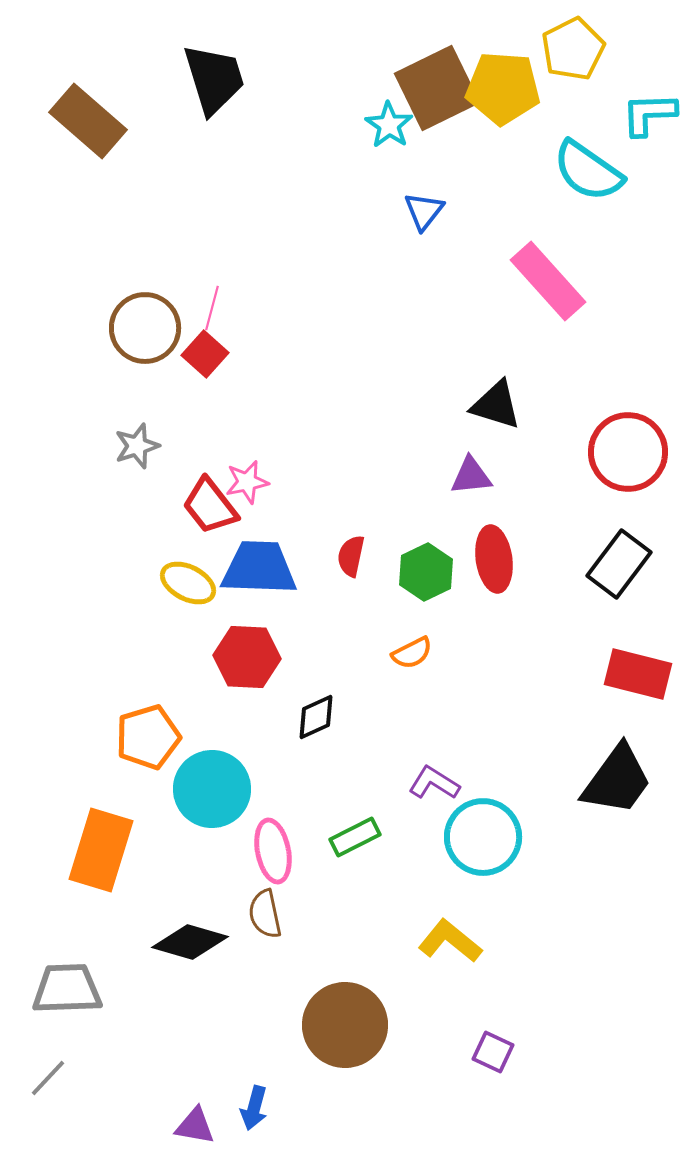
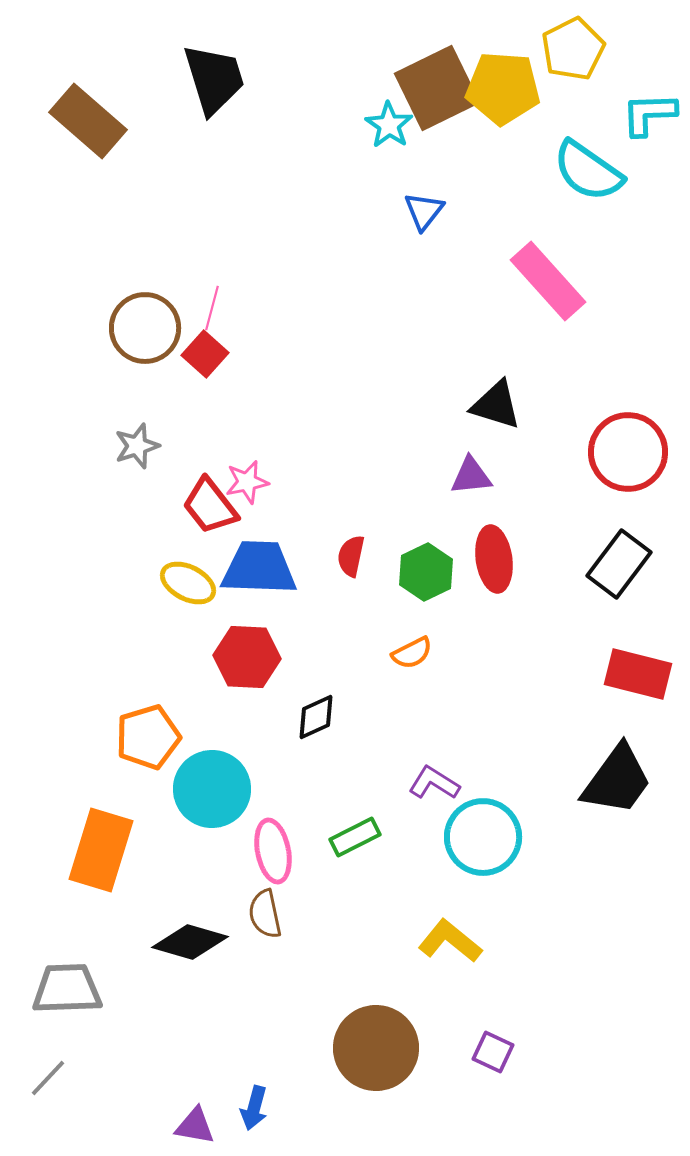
brown circle at (345, 1025): moved 31 px right, 23 px down
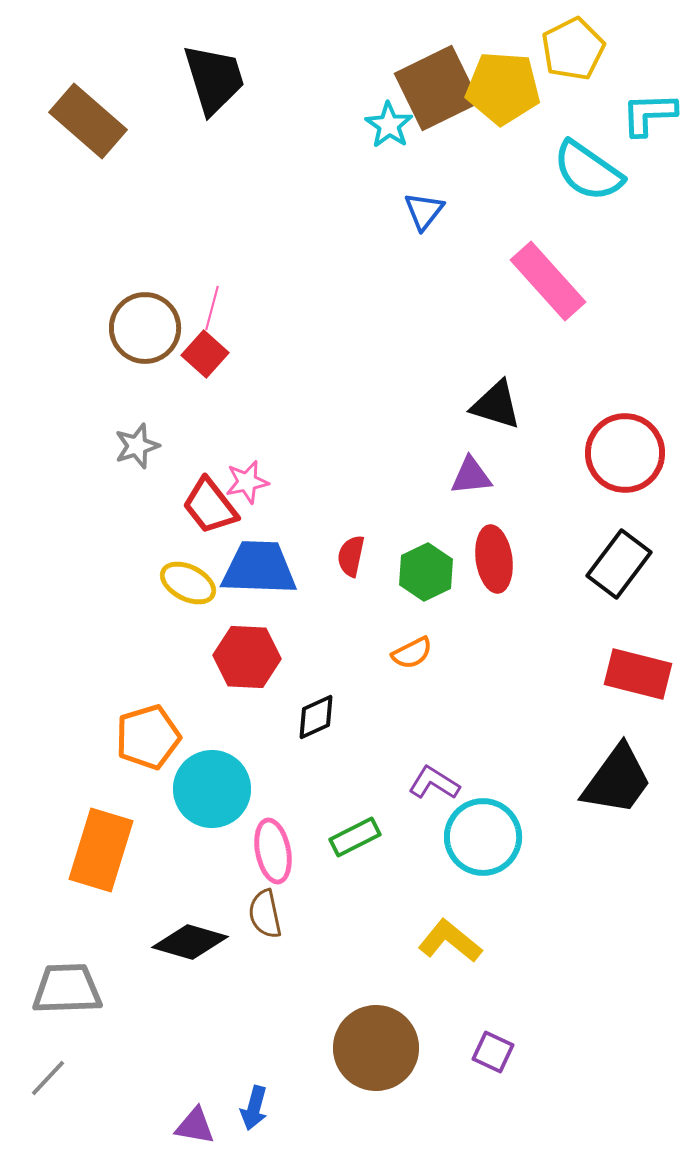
red circle at (628, 452): moved 3 px left, 1 px down
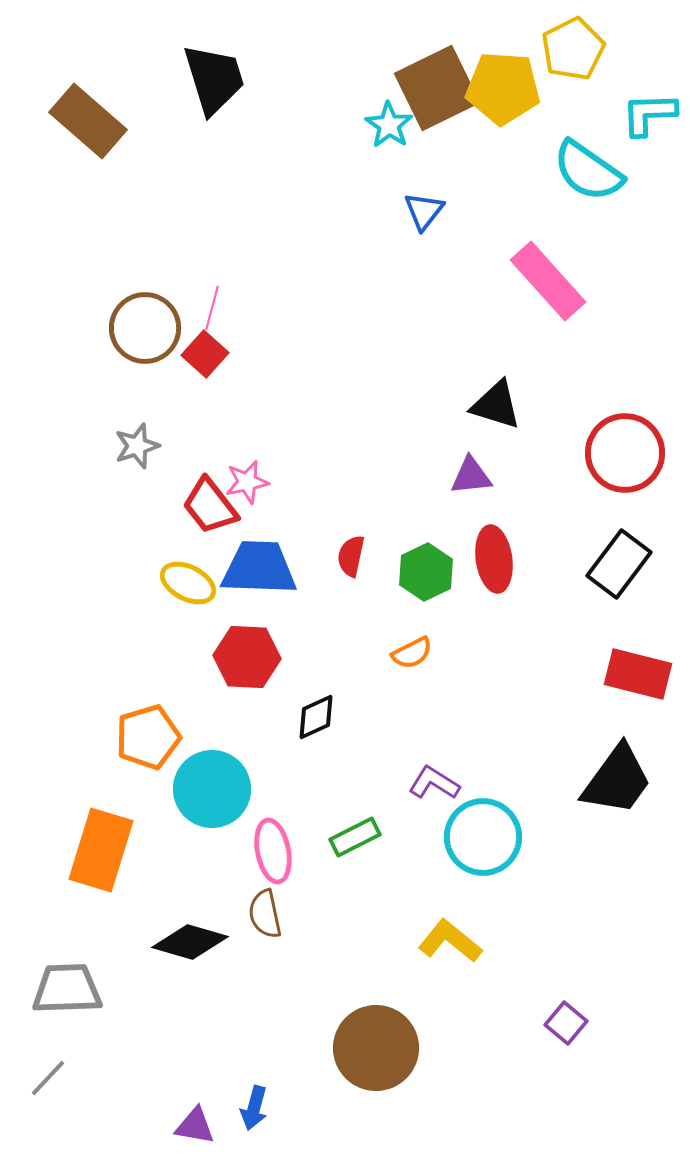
purple square at (493, 1052): moved 73 px right, 29 px up; rotated 15 degrees clockwise
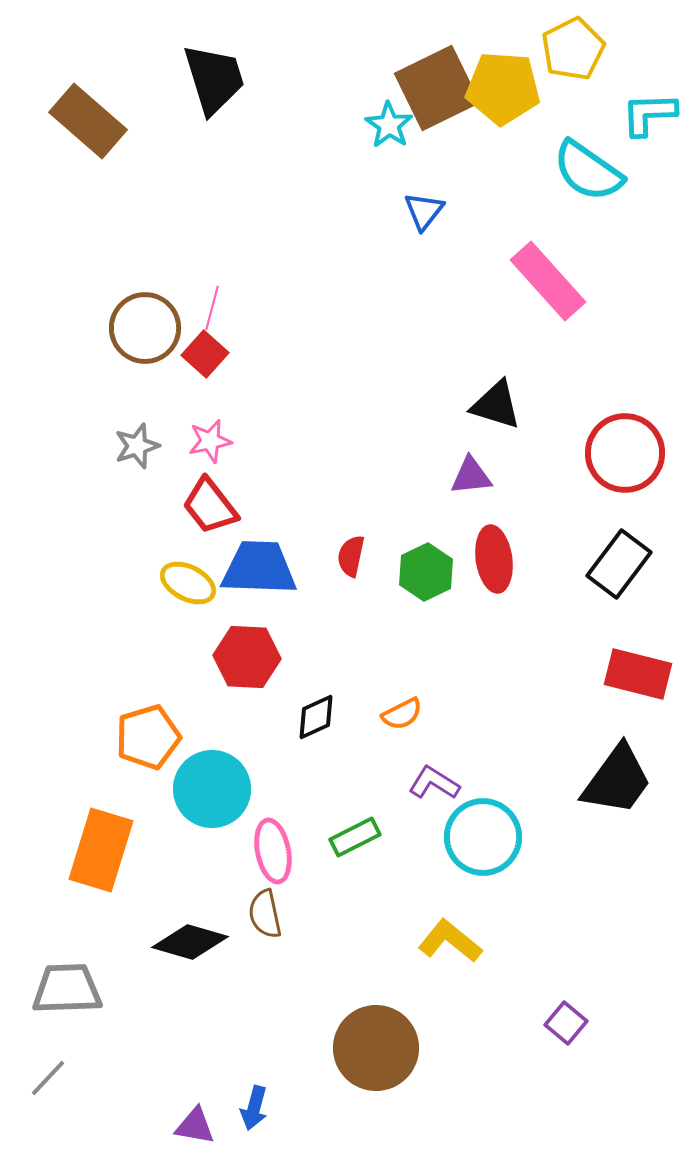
pink star at (247, 482): moved 37 px left, 41 px up
orange semicircle at (412, 653): moved 10 px left, 61 px down
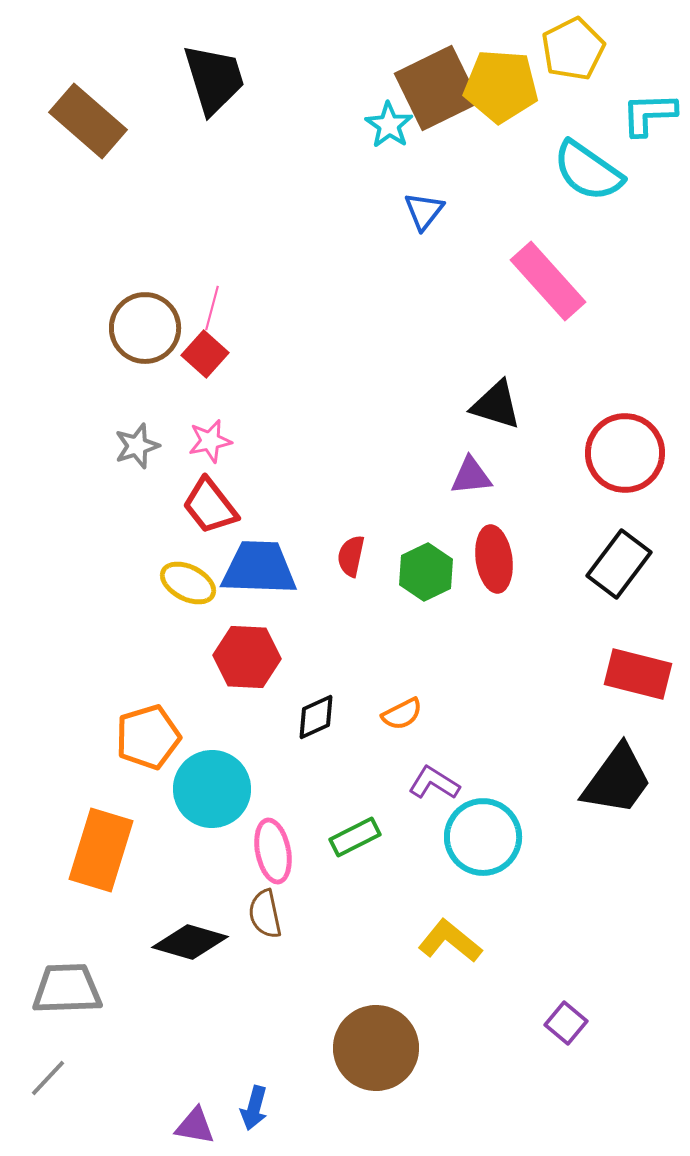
yellow pentagon at (503, 88): moved 2 px left, 2 px up
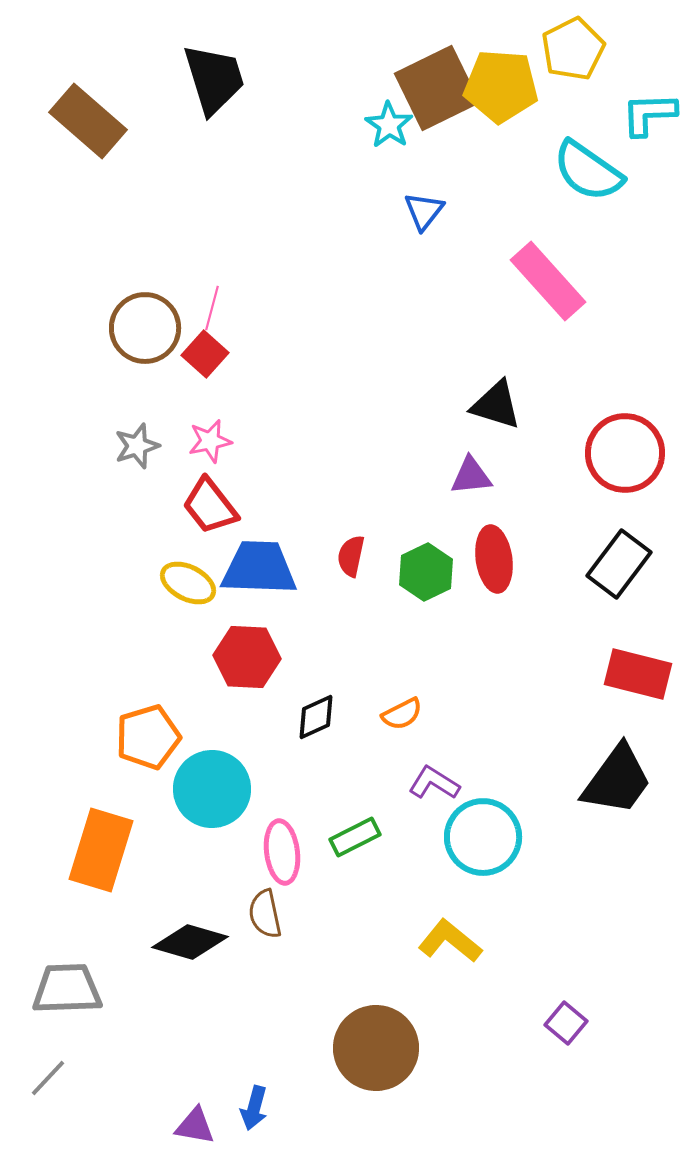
pink ellipse at (273, 851): moved 9 px right, 1 px down; rotated 4 degrees clockwise
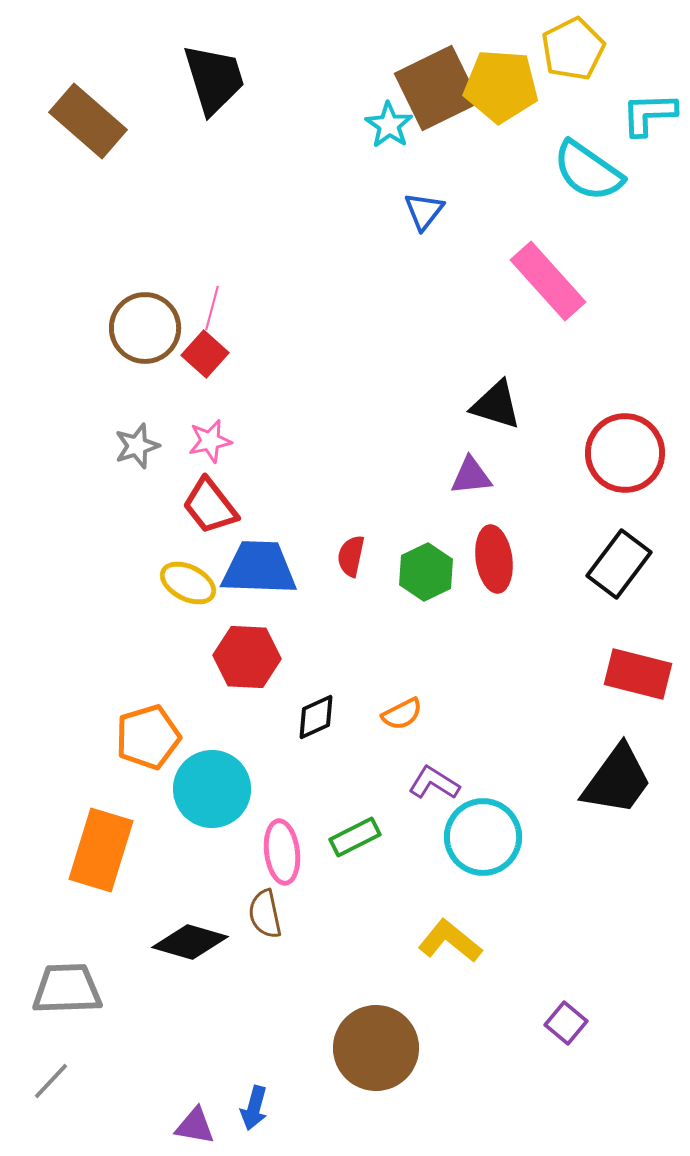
gray line at (48, 1078): moved 3 px right, 3 px down
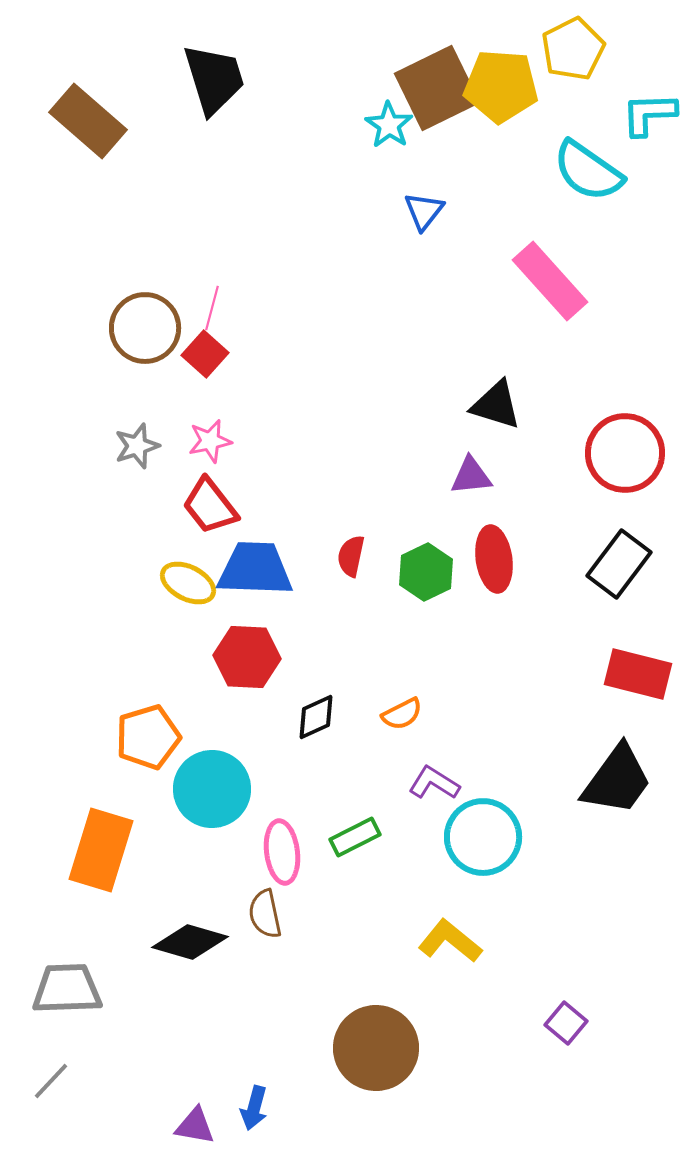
pink rectangle at (548, 281): moved 2 px right
blue trapezoid at (259, 568): moved 4 px left, 1 px down
